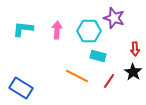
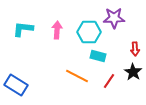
purple star: rotated 20 degrees counterclockwise
cyan hexagon: moved 1 px down
blue rectangle: moved 5 px left, 3 px up
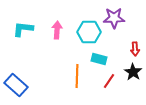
cyan rectangle: moved 1 px right, 3 px down
orange line: rotated 65 degrees clockwise
blue rectangle: rotated 10 degrees clockwise
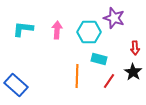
purple star: rotated 20 degrees clockwise
red arrow: moved 1 px up
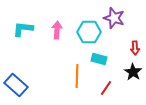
red line: moved 3 px left, 7 px down
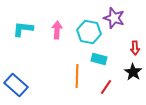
cyan hexagon: rotated 10 degrees clockwise
red line: moved 1 px up
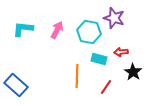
pink arrow: rotated 24 degrees clockwise
red arrow: moved 14 px left, 4 px down; rotated 88 degrees clockwise
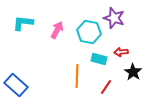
cyan L-shape: moved 6 px up
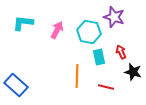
purple star: moved 1 px up
red arrow: rotated 72 degrees clockwise
cyan rectangle: moved 2 px up; rotated 63 degrees clockwise
black star: rotated 18 degrees counterclockwise
red line: rotated 70 degrees clockwise
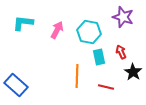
purple star: moved 9 px right
black star: rotated 18 degrees clockwise
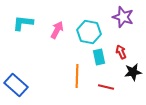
black star: rotated 30 degrees clockwise
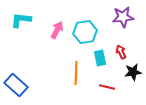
purple star: rotated 25 degrees counterclockwise
cyan L-shape: moved 2 px left, 3 px up
cyan hexagon: moved 4 px left; rotated 20 degrees counterclockwise
cyan rectangle: moved 1 px right, 1 px down
orange line: moved 1 px left, 3 px up
red line: moved 1 px right
